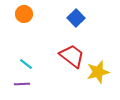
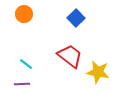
red trapezoid: moved 2 px left
yellow star: rotated 25 degrees clockwise
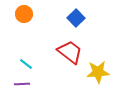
red trapezoid: moved 4 px up
yellow star: rotated 15 degrees counterclockwise
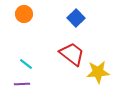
red trapezoid: moved 2 px right, 2 px down
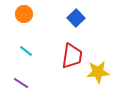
red trapezoid: moved 2 px down; rotated 60 degrees clockwise
cyan line: moved 13 px up
purple line: moved 1 px left, 1 px up; rotated 35 degrees clockwise
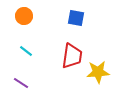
orange circle: moved 2 px down
blue square: rotated 36 degrees counterclockwise
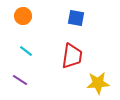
orange circle: moved 1 px left
yellow star: moved 11 px down
purple line: moved 1 px left, 3 px up
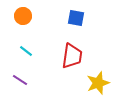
yellow star: rotated 15 degrees counterclockwise
